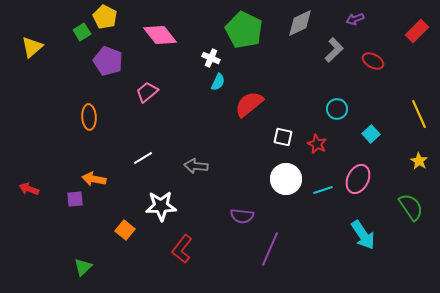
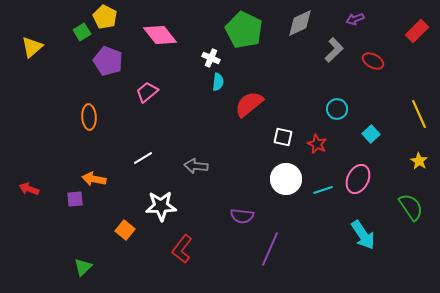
cyan semicircle: rotated 18 degrees counterclockwise
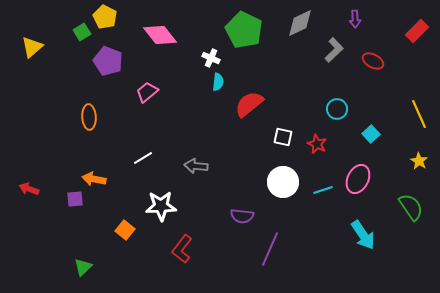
purple arrow: rotated 72 degrees counterclockwise
white circle: moved 3 px left, 3 px down
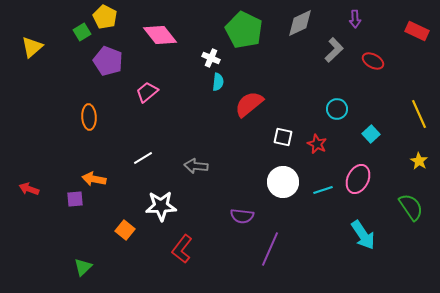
red rectangle: rotated 70 degrees clockwise
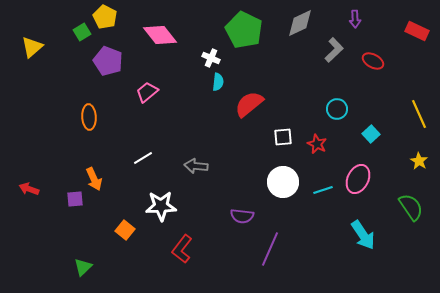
white square: rotated 18 degrees counterclockwise
orange arrow: rotated 125 degrees counterclockwise
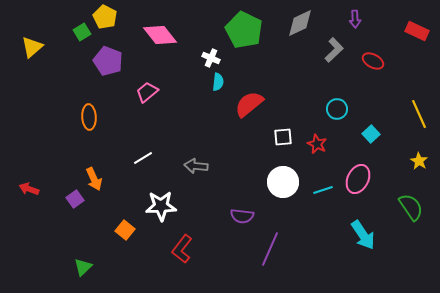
purple square: rotated 30 degrees counterclockwise
